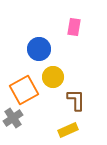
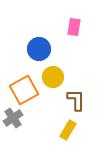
yellow rectangle: rotated 36 degrees counterclockwise
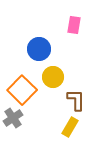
pink rectangle: moved 2 px up
orange square: moved 2 px left; rotated 16 degrees counterclockwise
yellow rectangle: moved 2 px right, 3 px up
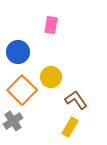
pink rectangle: moved 23 px left
blue circle: moved 21 px left, 3 px down
yellow circle: moved 2 px left
brown L-shape: rotated 35 degrees counterclockwise
gray cross: moved 3 px down
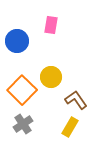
blue circle: moved 1 px left, 11 px up
gray cross: moved 10 px right, 3 px down
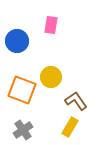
orange square: rotated 24 degrees counterclockwise
brown L-shape: moved 1 px down
gray cross: moved 6 px down
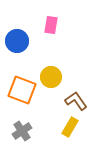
gray cross: moved 1 px left, 1 px down
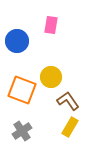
brown L-shape: moved 8 px left
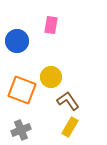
gray cross: moved 1 px left, 1 px up; rotated 12 degrees clockwise
